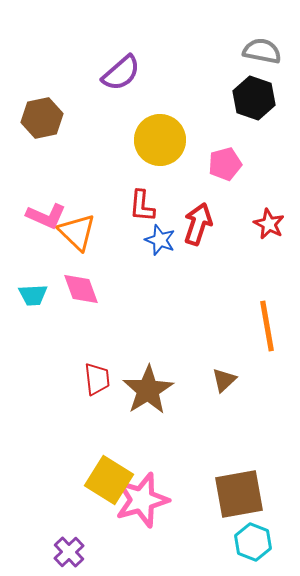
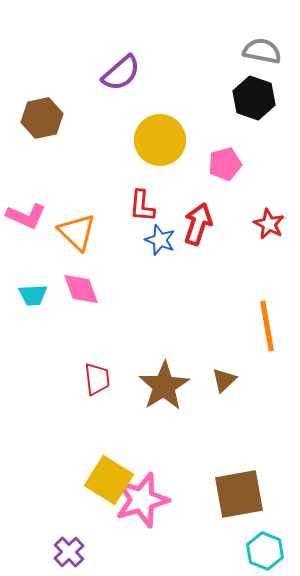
pink L-shape: moved 20 px left
brown star: moved 16 px right, 4 px up
cyan hexagon: moved 12 px right, 9 px down
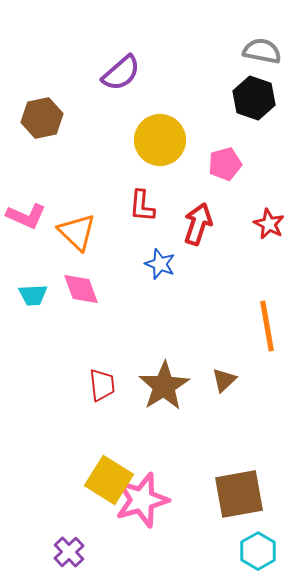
blue star: moved 24 px down
red trapezoid: moved 5 px right, 6 px down
cyan hexagon: moved 7 px left; rotated 9 degrees clockwise
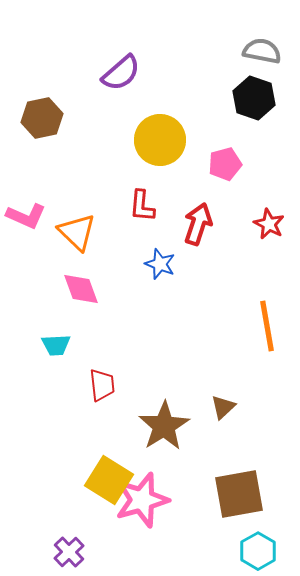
cyan trapezoid: moved 23 px right, 50 px down
brown triangle: moved 1 px left, 27 px down
brown star: moved 40 px down
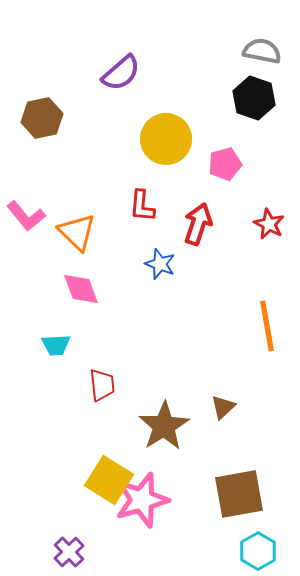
yellow circle: moved 6 px right, 1 px up
pink L-shape: rotated 27 degrees clockwise
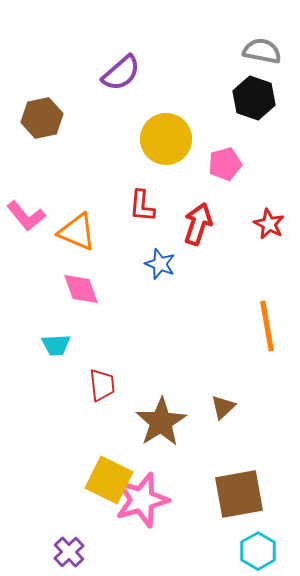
orange triangle: rotated 21 degrees counterclockwise
brown star: moved 3 px left, 4 px up
yellow square: rotated 6 degrees counterclockwise
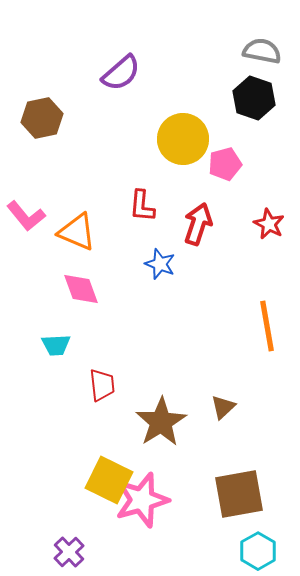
yellow circle: moved 17 px right
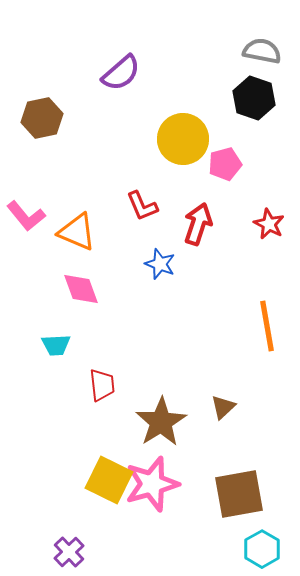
red L-shape: rotated 28 degrees counterclockwise
pink star: moved 10 px right, 16 px up
cyan hexagon: moved 4 px right, 2 px up
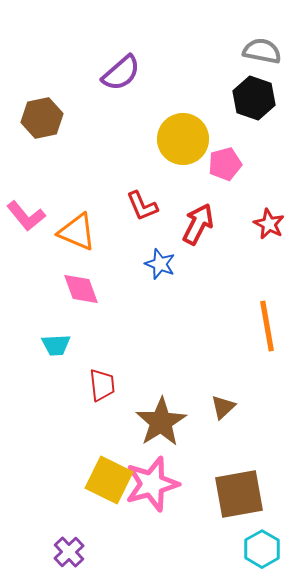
red arrow: rotated 9 degrees clockwise
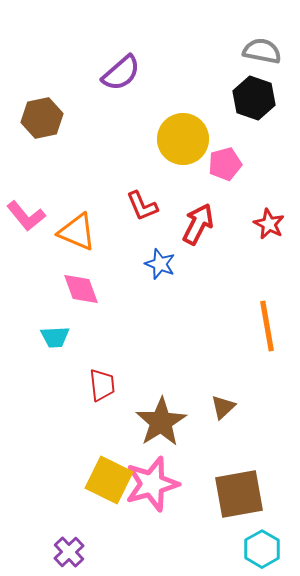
cyan trapezoid: moved 1 px left, 8 px up
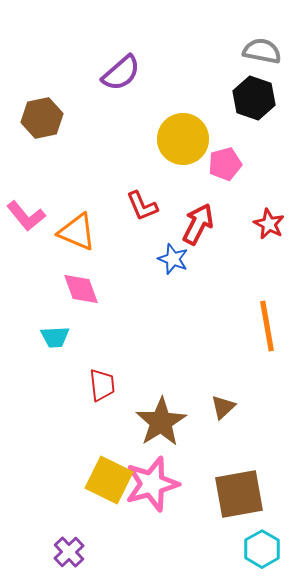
blue star: moved 13 px right, 5 px up
